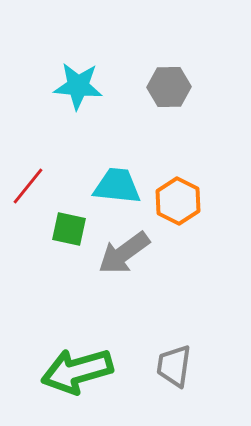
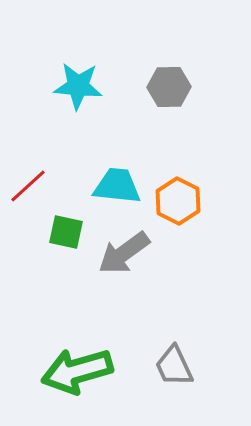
red line: rotated 9 degrees clockwise
green square: moved 3 px left, 3 px down
gray trapezoid: rotated 33 degrees counterclockwise
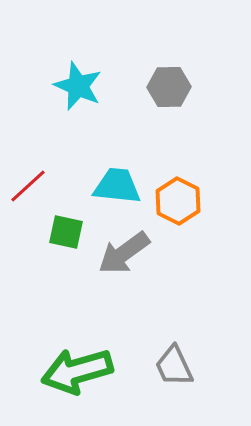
cyan star: rotated 18 degrees clockwise
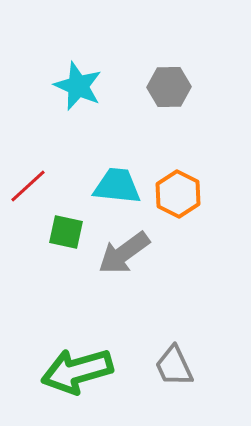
orange hexagon: moved 7 px up
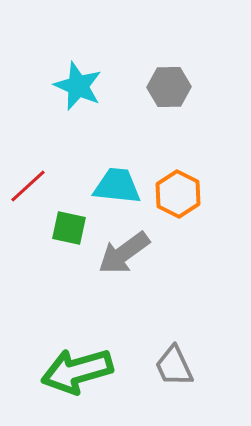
green square: moved 3 px right, 4 px up
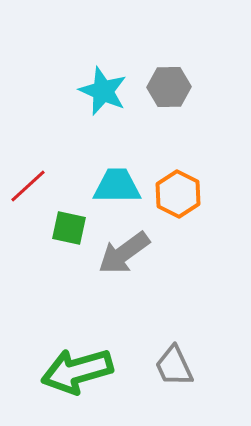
cyan star: moved 25 px right, 5 px down
cyan trapezoid: rotated 6 degrees counterclockwise
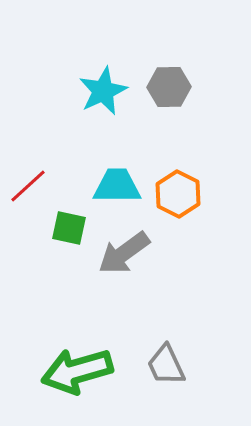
cyan star: rotated 24 degrees clockwise
gray trapezoid: moved 8 px left, 1 px up
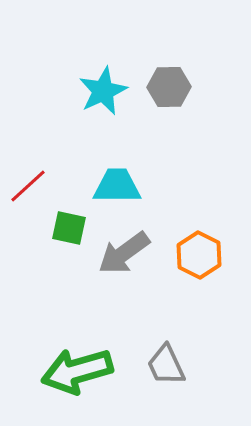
orange hexagon: moved 21 px right, 61 px down
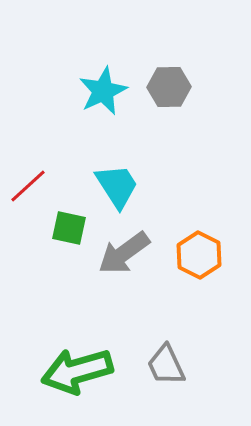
cyan trapezoid: rotated 57 degrees clockwise
